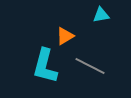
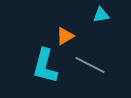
gray line: moved 1 px up
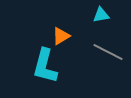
orange triangle: moved 4 px left
gray line: moved 18 px right, 13 px up
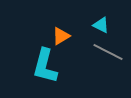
cyan triangle: moved 10 px down; rotated 36 degrees clockwise
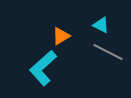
cyan L-shape: moved 2 px left, 2 px down; rotated 33 degrees clockwise
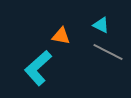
orange triangle: rotated 42 degrees clockwise
cyan L-shape: moved 5 px left
